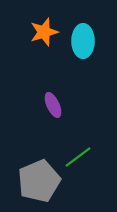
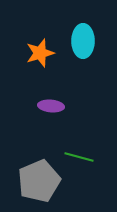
orange star: moved 4 px left, 21 px down
purple ellipse: moved 2 px left, 1 px down; rotated 60 degrees counterclockwise
green line: moved 1 px right; rotated 52 degrees clockwise
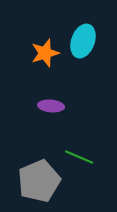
cyan ellipse: rotated 20 degrees clockwise
orange star: moved 5 px right
green line: rotated 8 degrees clockwise
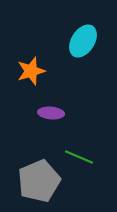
cyan ellipse: rotated 12 degrees clockwise
orange star: moved 14 px left, 18 px down
purple ellipse: moved 7 px down
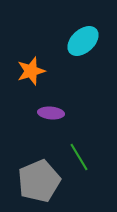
cyan ellipse: rotated 16 degrees clockwise
green line: rotated 36 degrees clockwise
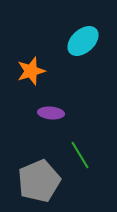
green line: moved 1 px right, 2 px up
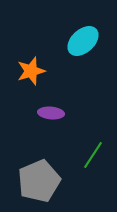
green line: moved 13 px right; rotated 64 degrees clockwise
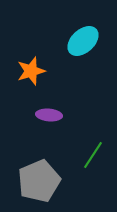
purple ellipse: moved 2 px left, 2 px down
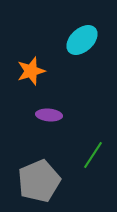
cyan ellipse: moved 1 px left, 1 px up
